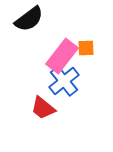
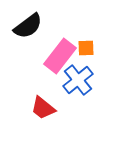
black semicircle: moved 1 px left, 7 px down
pink rectangle: moved 2 px left
blue cross: moved 14 px right, 1 px up
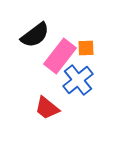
black semicircle: moved 7 px right, 9 px down
red trapezoid: moved 4 px right
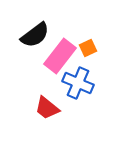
orange square: moved 2 px right; rotated 24 degrees counterclockwise
blue cross: moved 3 px down; rotated 28 degrees counterclockwise
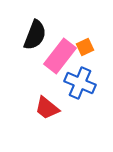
black semicircle: rotated 32 degrees counterclockwise
orange square: moved 3 px left, 1 px up
blue cross: moved 2 px right
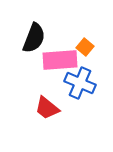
black semicircle: moved 1 px left, 3 px down
orange square: rotated 24 degrees counterclockwise
pink rectangle: moved 4 px down; rotated 48 degrees clockwise
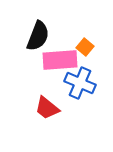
black semicircle: moved 4 px right, 2 px up
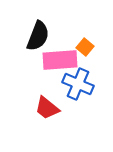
blue cross: moved 2 px left, 1 px down
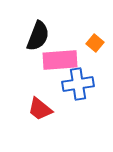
orange square: moved 10 px right, 4 px up
blue cross: rotated 32 degrees counterclockwise
red trapezoid: moved 7 px left, 1 px down
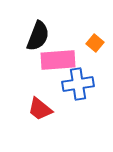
pink rectangle: moved 2 px left
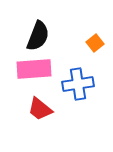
orange square: rotated 12 degrees clockwise
pink rectangle: moved 24 px left, 9 px down
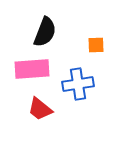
black semicircle: moved 7 px right, 4 px up
orange square: moved 1 px right, 2 px down; rotated 36 degrees clockwise
pink rectangle: moved 2 px left
